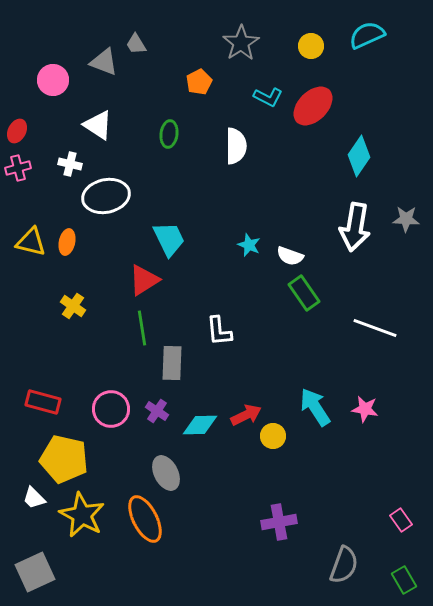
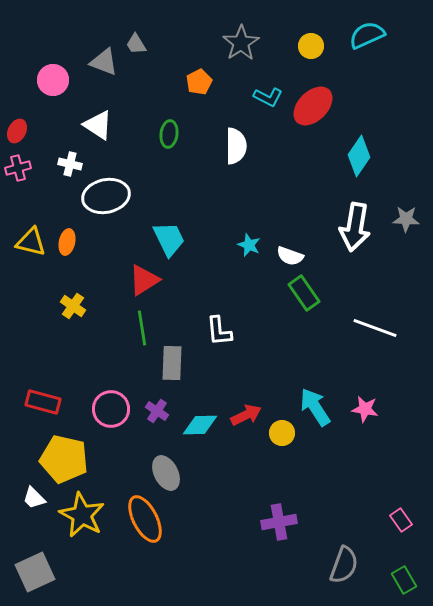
yellow circle at (273, 436): moved 9 px right, 3 px up
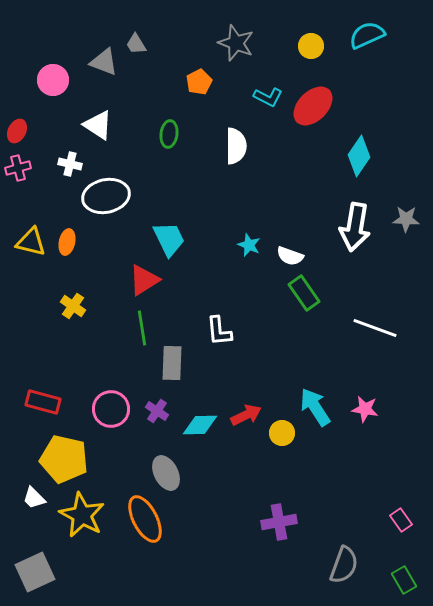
gray star at (241, 43): moved 5 px left; rotated 18 degrees counterclockwise
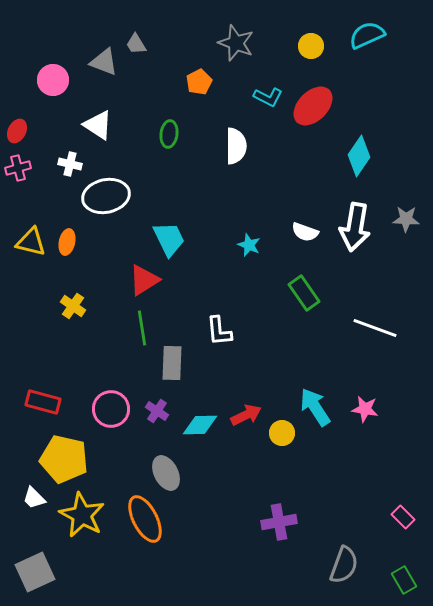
white semicircle at (290, 256): moved 15 px right, 24 px up
pink rectangle at (401, 520): moved 2 px right, 3 px up; rotated 10 degrees counterclockwise
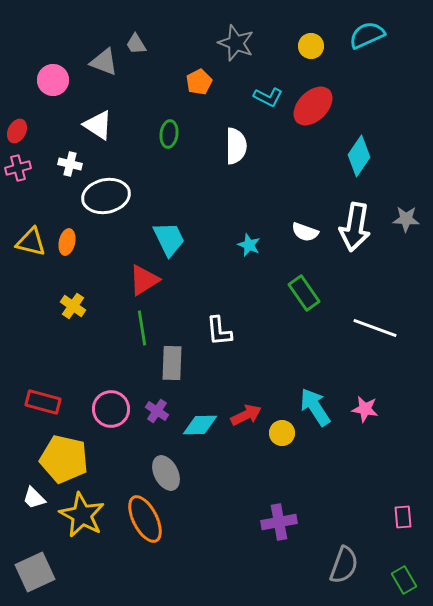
pink rectangle at (403, 517): rotated 40 degrees clockwise
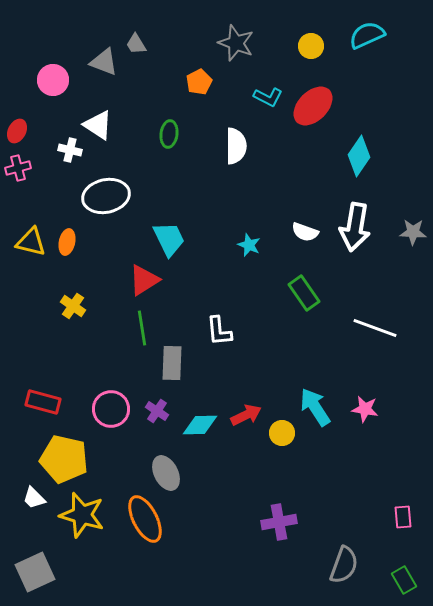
white cross at (70, 164): moved 14 px up
gray star at (406, 219): moved 7 px right, 13 px down
yellow star at (82, 515): rotated 12 degrees counterclockwise
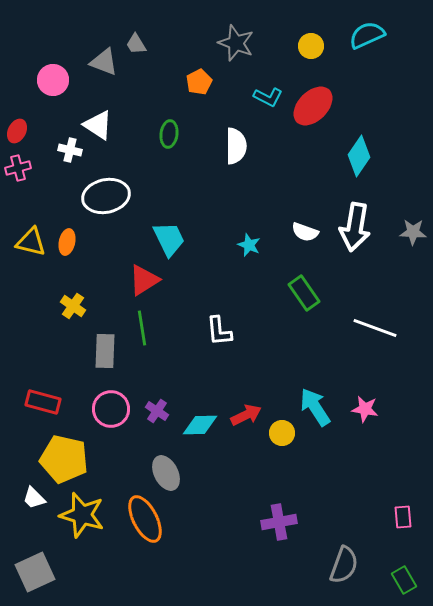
gray rectangle at (172, 363): moved 67 px left, 12 px up
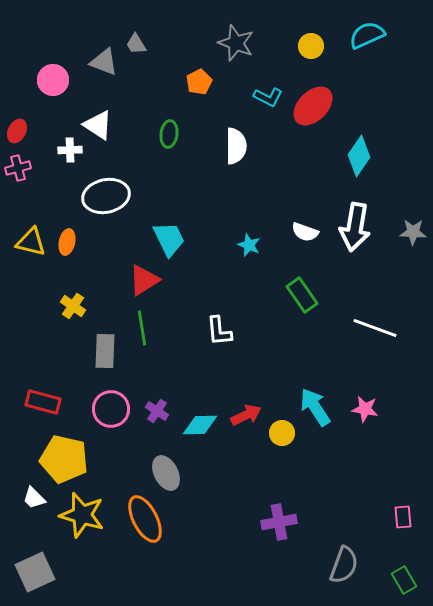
white cross at (70, 150): rotated 15 degrees counterclockwise
green rectangle at (304, 293): moved 2 px left, 2 px down
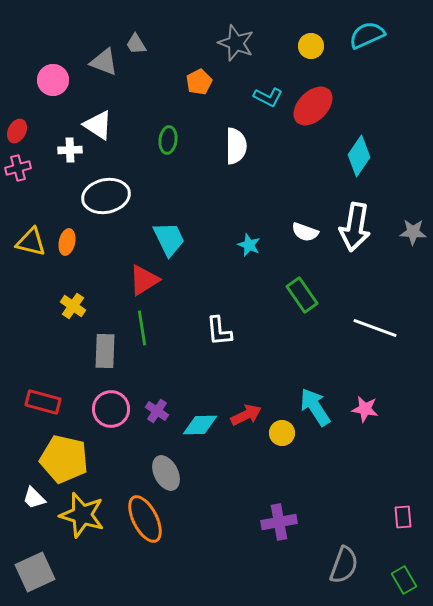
green ellipse at (169, 134): moved 1 px left, 6 px down
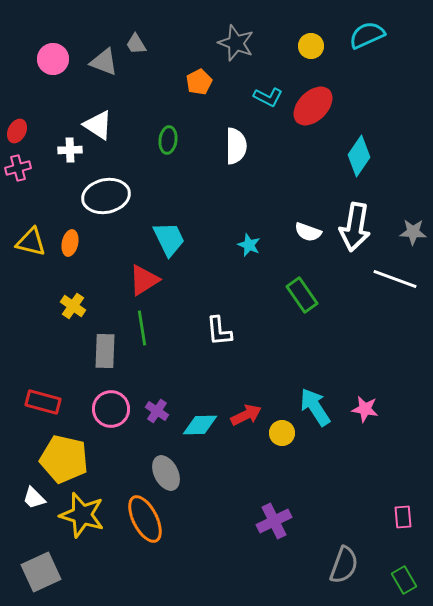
pink circle at (53, 80): moved 21 px up
white semicircle at (305, 232): moved 3 px right
orange ellipse at (67, 242): moved 3 px right, 1 px down
white line at (375, 328): moved 20 px right, 49 px up
purple cross at (279, 522): moved 5 px left, 1 px up; rotated 16 degrees counterclockwise
gray square at (35, 572): moved 6 px right
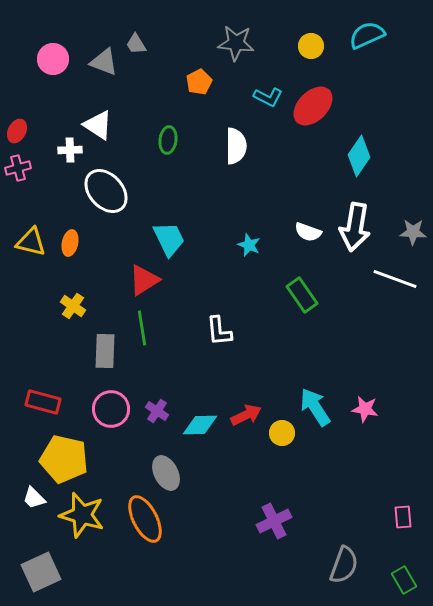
gray star at (236, 43): rotated 15 degrees counterclockwise
white ellipse at (106, 196): moved 5 px up; rotated 60 degrees clockwise
